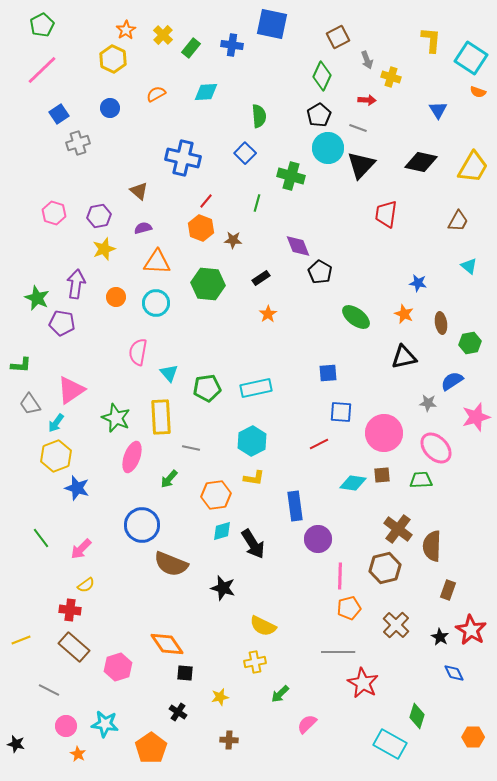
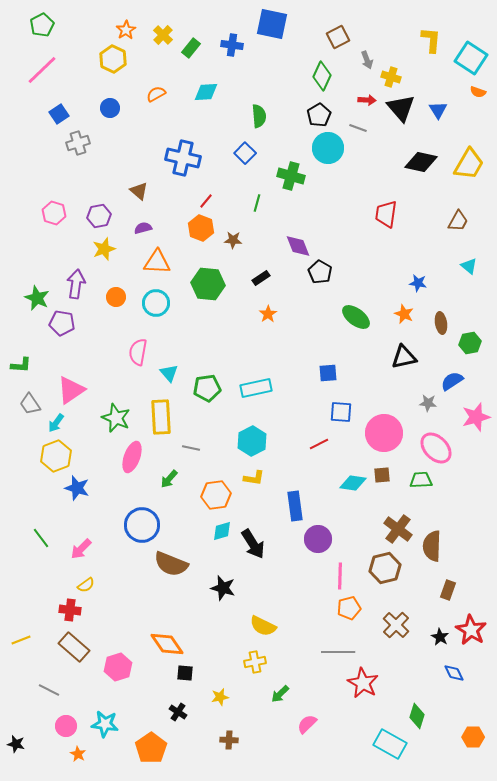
black triangle at (361, 165): moved 40 px right, 57 px up; rotated 24 degrees counterclockwise
yellow trapezoid at (473, 167): moved 4 px left, 3 px up
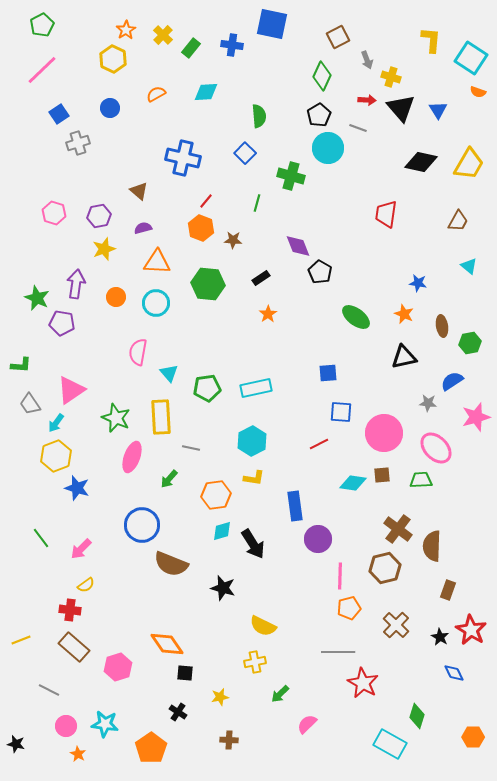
brown ellipse at (441, 323): moved 1 px right, 3 px down
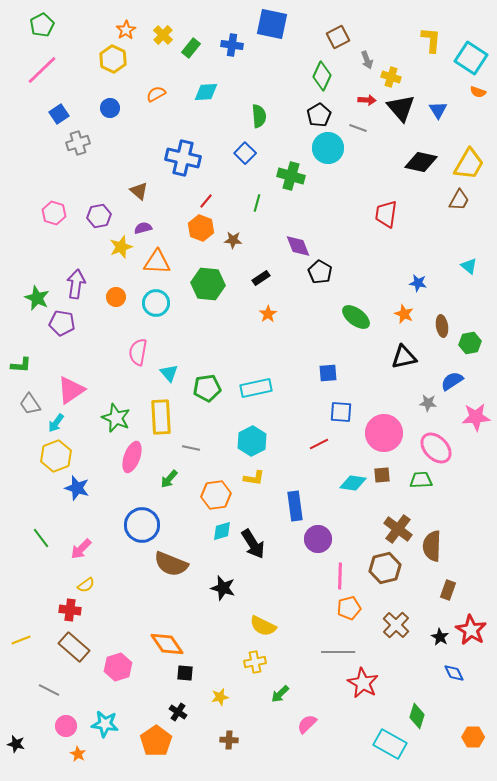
brown trapezoid at (458, 221): moved 1 px right, 21 px up
yellow star at (104, 249): moved 17 px right, 2 px up
pink star at (476, 417): rotated 12 degrees clockwise
orange pentagon at (151, 748): moved 5 px right, 7 px up
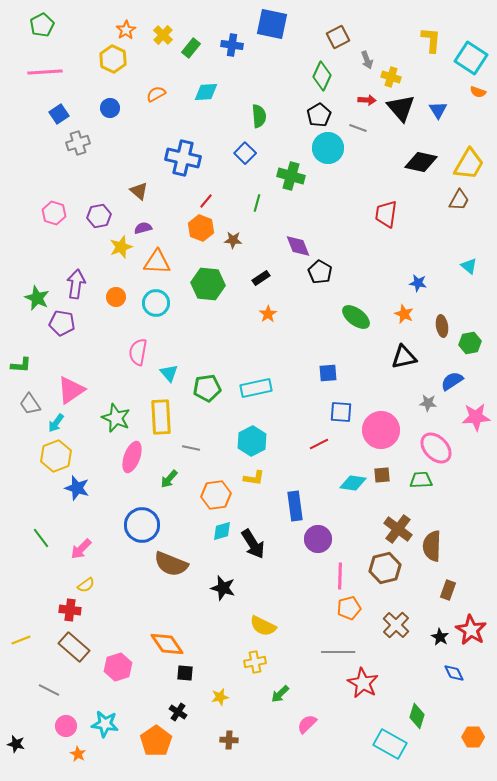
pink line at (42, 70): moved 3 px right, 2 px down; rotated 40 degrees clockwise
pink circle at (384, 433): moved 3 px left, 3 px up
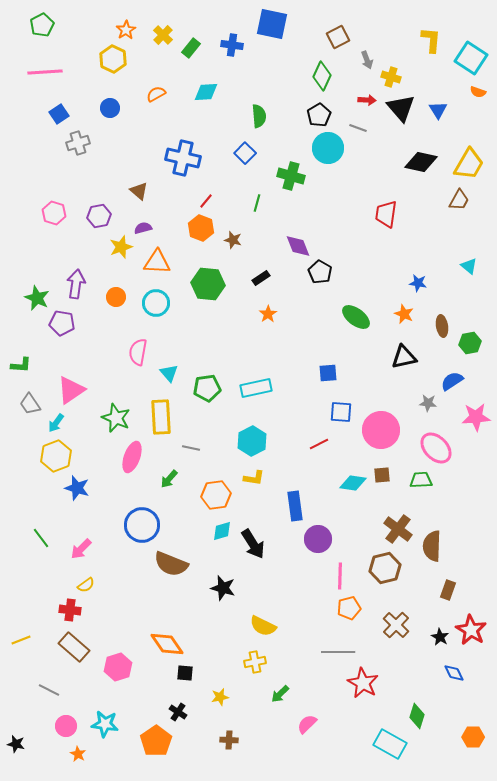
brown star at (233, 240): rotated 12 degrees clockwise
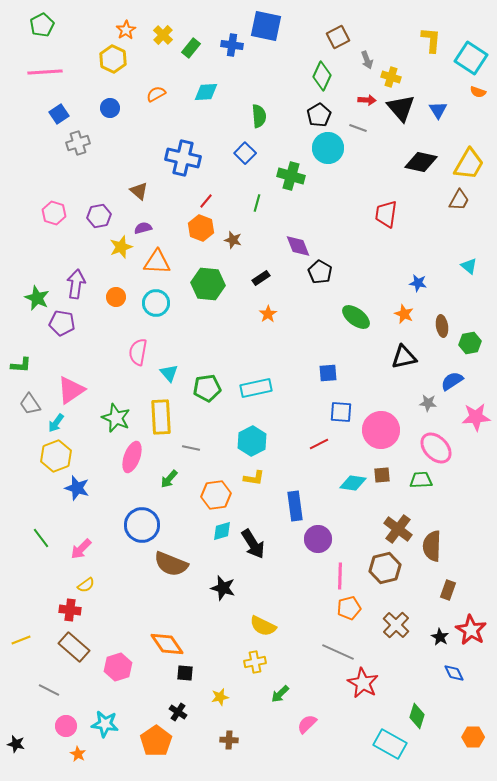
blue square at (272, 24): moved 6 px left, 2 px down
gray line at (338, 652): rotated 24 degrees clockwise
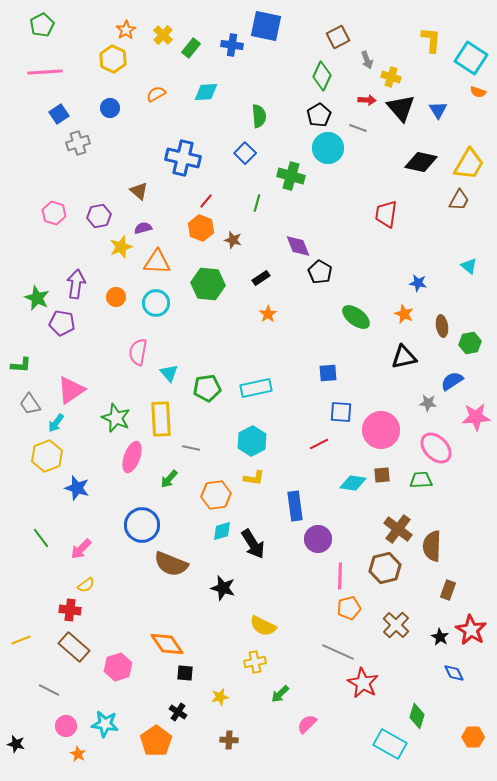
yellow rectangle at (161, 417): moved 2 px down
yellow hexagon at (56, 456): moved 9 px left
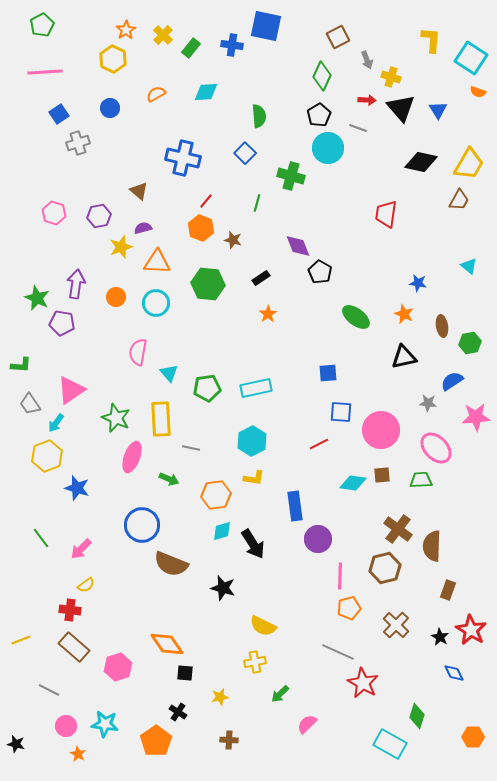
green arrow at (169, 479): rotated 108 degrees counterclockwise
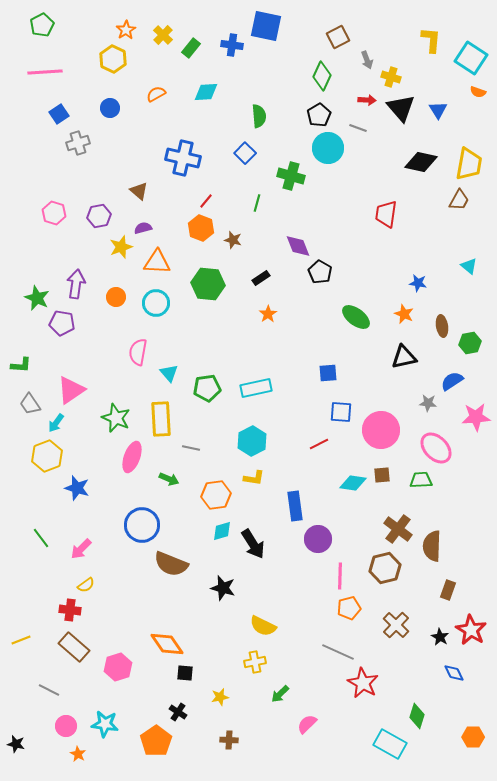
yellow trapezoid at (469, 164): rotated 20 degrees counterclockwise
